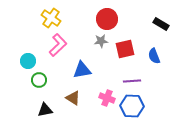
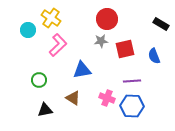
cyan circle: moved 31 px up
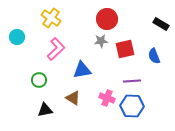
cyan circle: moved 11 px left, 7 px down
pink L-shape: moved 2 px left, 4 px down
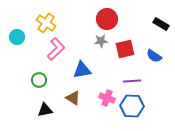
yellow cross: moved 5 px left, 5 px down
blue semicircle: rotated 35 degrees counterclockwise
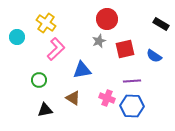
gray star: moved 2 px left; rotated 16 degrees counterclockwise
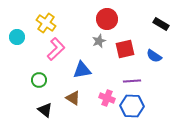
black triangle: rotated 49 degrees clockwise
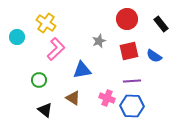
red circle: moved 20 px right
black rectangle: rotated 21 degrees clockwise
red square: moved 4 px right, 2 px down
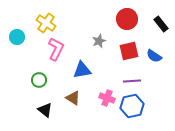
pink L-shape: rotated 20 degrees counterclockwise
blue hexagon: rotated 15 degrees counterclockwise
